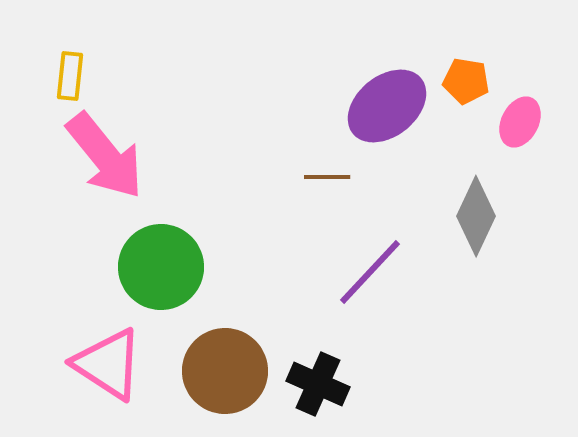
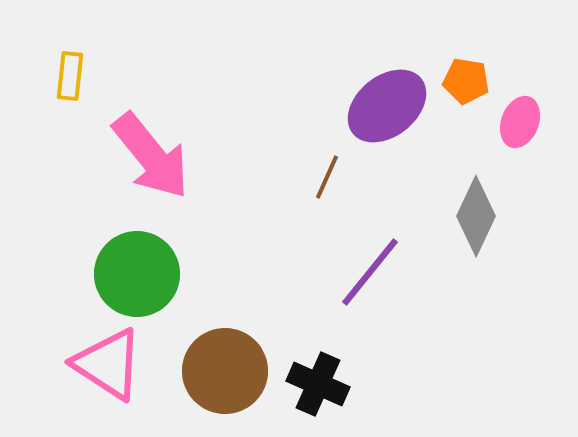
pink ellipse: rotated 6 degrees counterclockwise
pink arrow: moved 46 px right
brown line: rotated 66 degrees counterclockwise
green circle: moved 24 px left, 7 px down
purple line: rotated 4 degrees counterclockwise
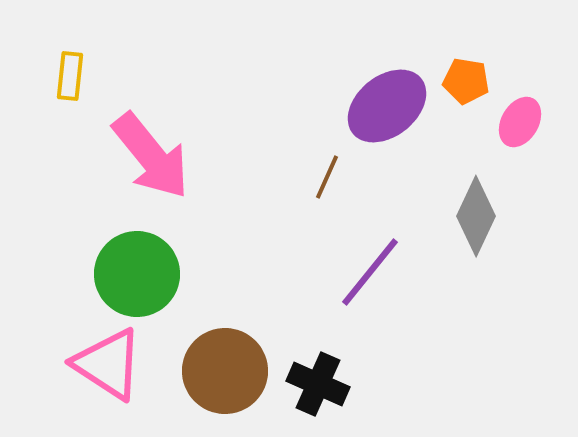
pink ellipse: rotated 9 degrees clockwise
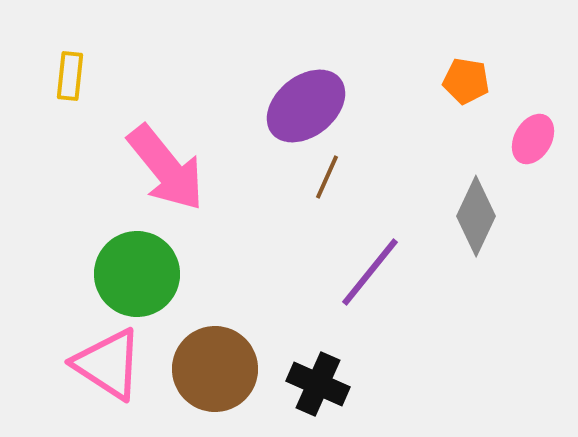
purple ellipse: moved 81 px left
pink ellipse: moved 13 px right, 17 px down
pink arrow: moved 15 px right, 12 px down
brown circle: moved 10 px left, 2 px up
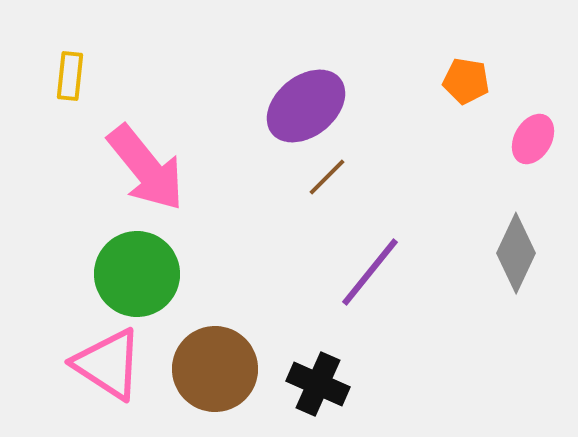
pink arrow: moved 20 px left
brown line: rotated 21 degrees clockwise
gray diamond: moved 40 px right, 37 px down
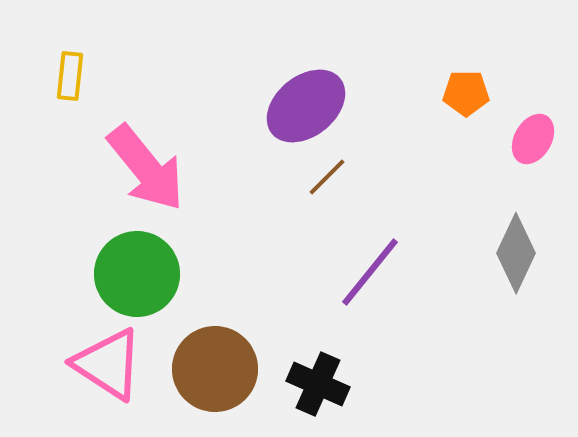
orange pentagon: moved 12 px down; rotated 9 degrees counterclockwise
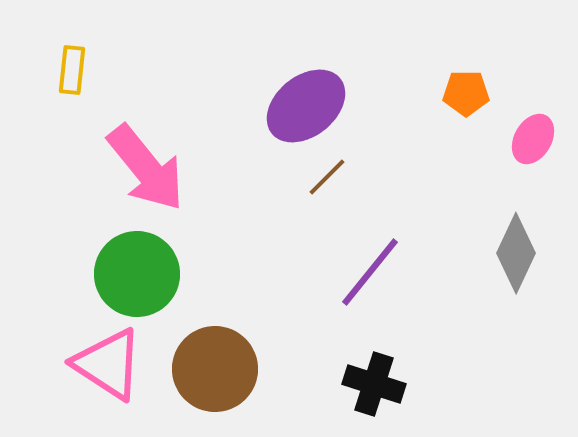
yellow rectangle: moved 2 px right, 6 px up
black cross: moved 56 px right; rotated 6 degrees counterclockwise
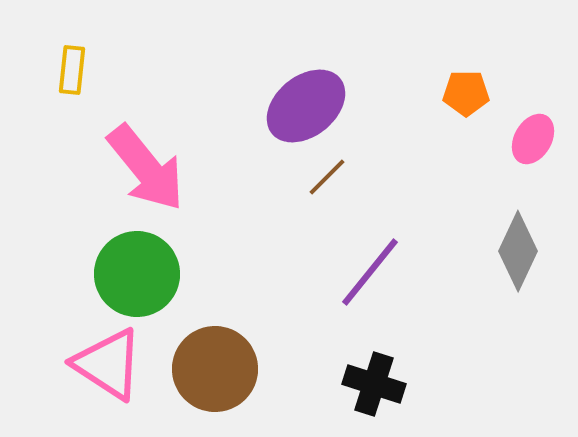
gray diamond: moved 2 px right, 2 px up
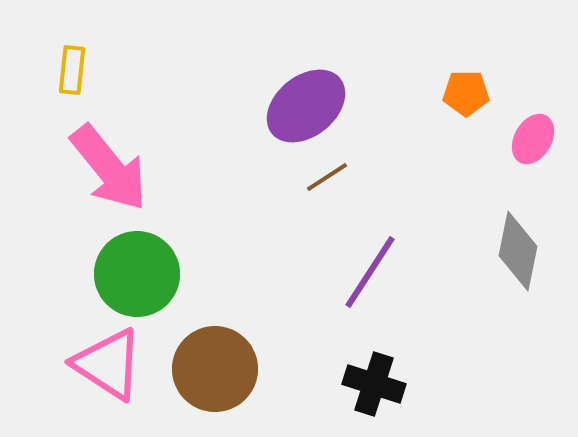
pink arrow: moved 37 px left
brown line: rotated 12 degrees clockwise
gray diamond: rotated 14 degrees counterclockwise
purple line: rotated 6 degrees counterclockwise
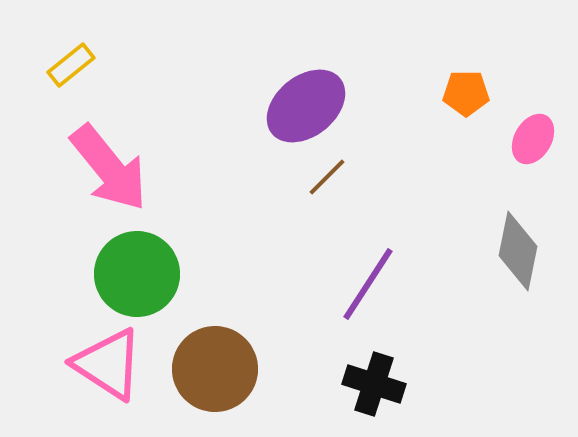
yellow rectangle: moved 1 px left, 5 px up; rotated 45 degrees clockwise
brown line: rotated 12 degrees counterclockwise
purple line: moved 2 px left, 12 px down
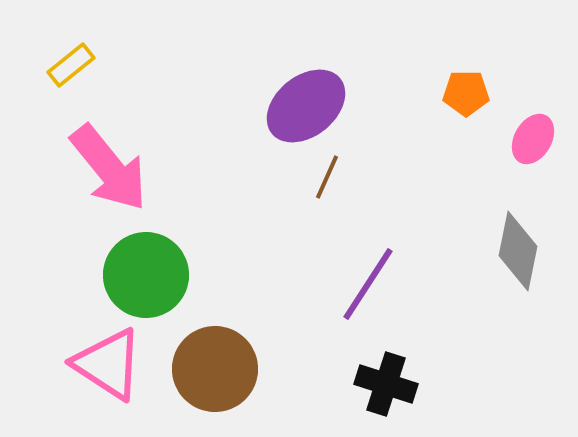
brown line: rotated 21 degrees counterclockwise
green circle: moved 9 px right, 1 px down
black cross: moved 12 px right
